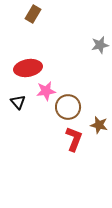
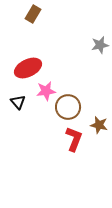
red ellipse: rotated 16 degrees counterclockwise
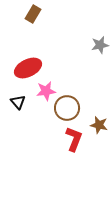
brown circle: moved 1 px left, 1 px down
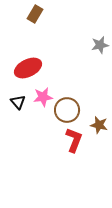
brown rectangle: moved 2 px right
pink star: moved 3 px left, 6 px down
brown circle: moved 2 px down
red L-shape: moved 1 px down
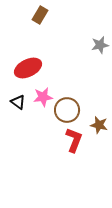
brown rectangle: moved 5 px right, 1 px down
black triangle: rotated 14 degrees counterclockwise
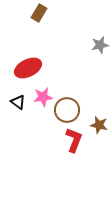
brown rectangle: moved 1 px left, 2 px up
